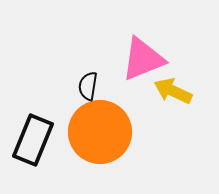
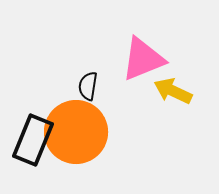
orange circle: moved 24 px left
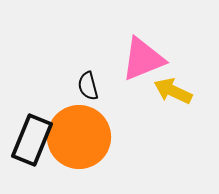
black semicircle: rotated 24 degrees counterclockwise
orange circle: moved 3 px right, 5 px down
black rectangle: moved 1 px left
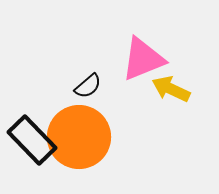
black semicircle: rotated 116 degrees counterclockwise
yellow arrow: moved 2 px left, 2 px up
black rectangle: rotated 66 degrees counterclockwise
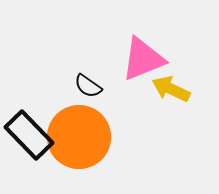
black semicircle: rotated 76 degrees clockwise
black rectangle: moved 3 px left, 5 px up
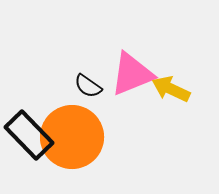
pink triangle: moved 11 px left, 15 px down
orange circle: moved 7 px left
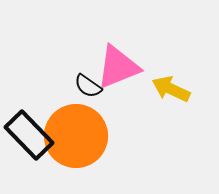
pink triangle: moved 14 px left, 7 px up
orange circle: moved 4 px right, 1 px up
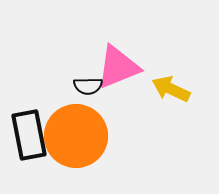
black semicircle: rotated 36 degrees counterclockwise
black rectangle: rotated 33 degrees clockwise
